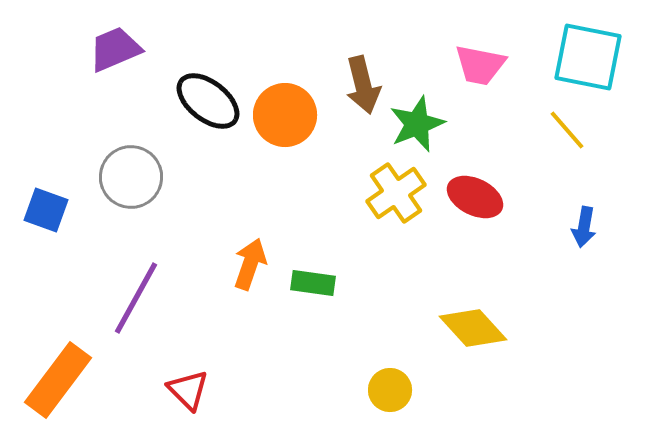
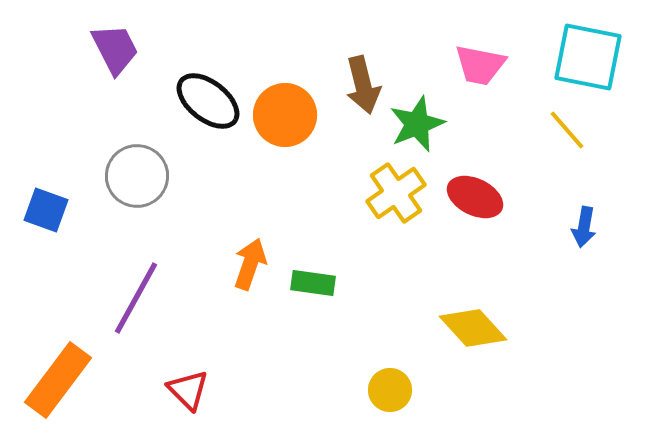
purple trapezoid: rotated 86 degrees clockwise
gray circle: moved 6 px right, 1 px up
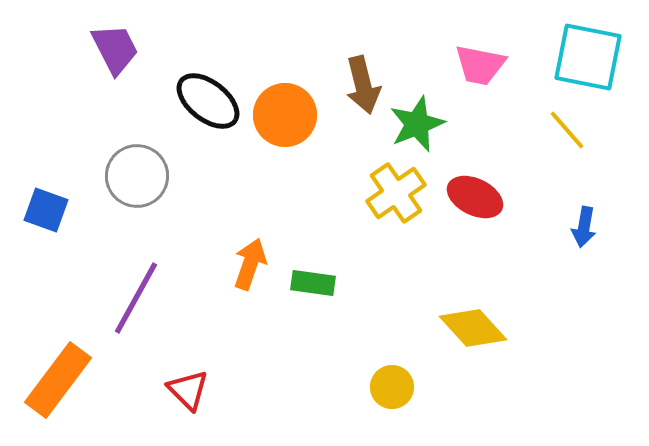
yellow circle: moved 2 px right, 3 px up
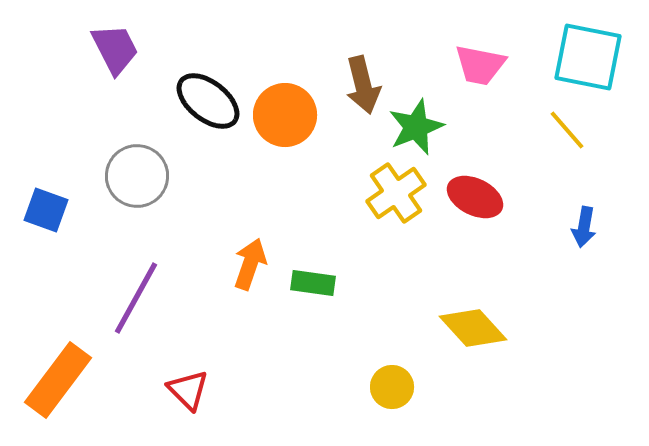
green star: moved 1 px left, 3 px down
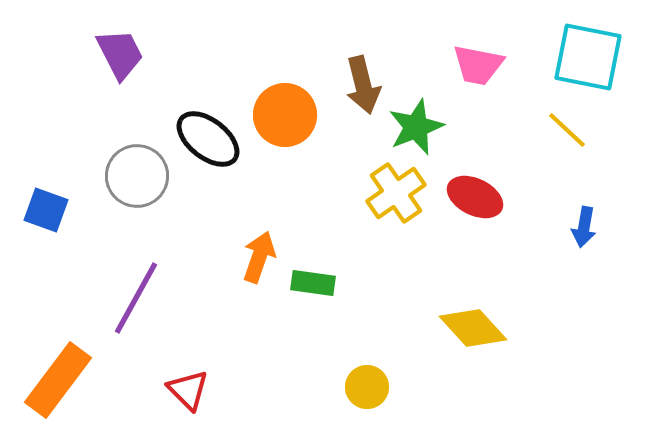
purple trapezoid: moved 5 px right, 5 px down
pink trapezoid: moved 2 px left
black ellipse: moved 38 px down
yellow line: rotated 6 degrees counterclockwise
orange arrow: moved 9 px right, 7 px up
yellow circle: moved 25 px left
